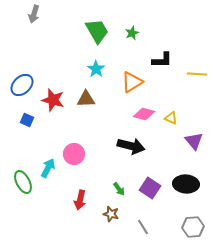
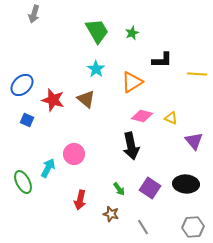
brown triangle: rotated 42 degrees clockwise
pink diamond: moved 2 px left, 2 px down
black arrow: rotated 64 degrees clockwise
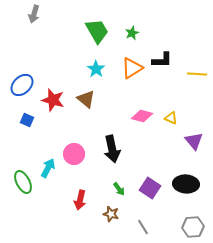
orange triangle: moved 14 px up
black arrow: moved 19 px left, 3 px down
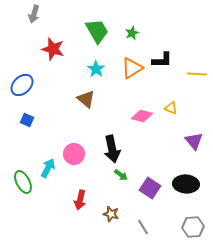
red star: moved 51 px up
yellow triangle: moved 10 px up
green arrow: moved 2 px right, 14 px up; rotated 16 degrees counterclockwise
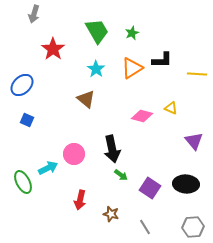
red star: rotated 20 degrees clockwise
cyan arrow: rotated 36 degrees clockwise
gray line: moved 2 px right
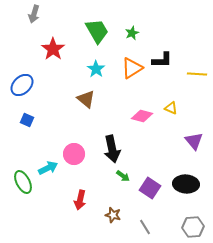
green arrow: moved 2 px right, 1 px down
brown star: moved 2 px right, 1 px down
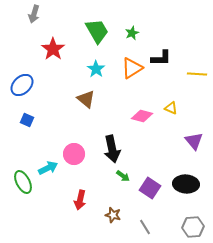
black L-shape: moved 1 px left, 2 px up
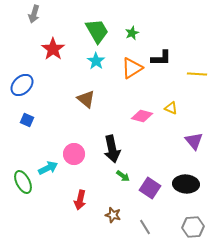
cyan star: moved 8 px up
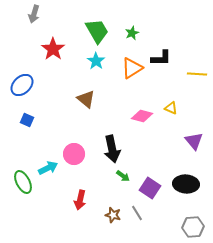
gray line: moved 8 px left, 14 px up
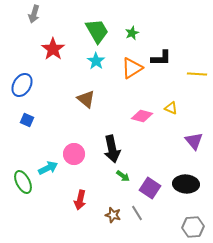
blue ellipse: rotated 15 degrees counterclockwise
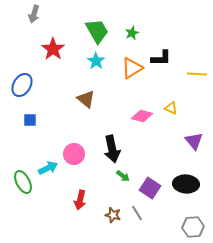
blue square: moved 3 px right; rotated 24 degrees counterclockwise
